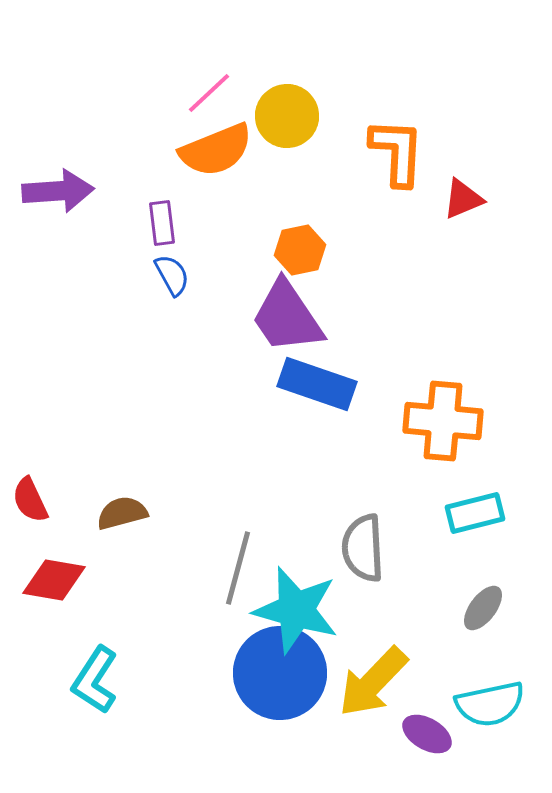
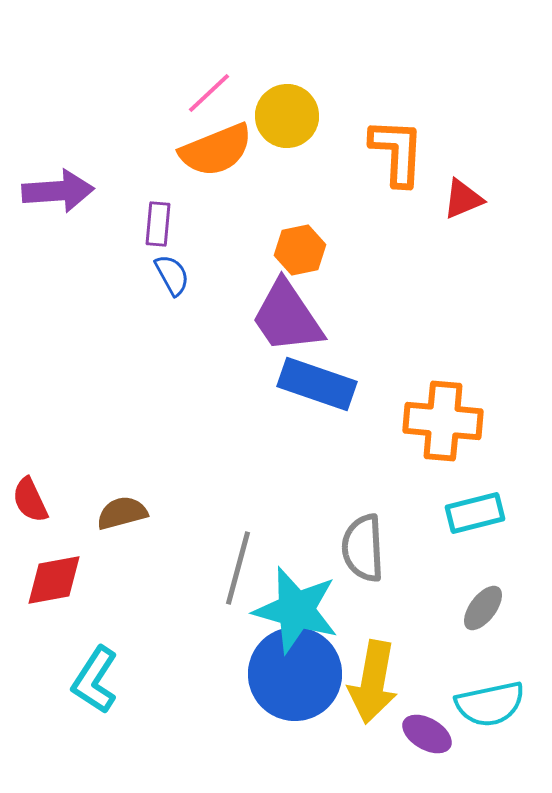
purple rectangle: moved 4 px left, 1 px down; rotated 12 degrees clockwise
red diamond: rotated 20 degrees counterclockwise
blue circle: moved 15 px right, 1 px down
yellow arrow: rotated 34 degrees counterclockwise
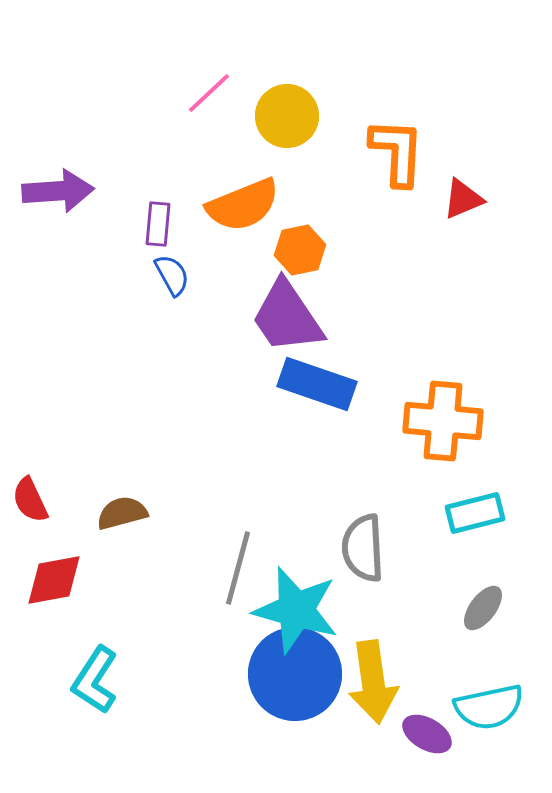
orange semicircle: moved 27 px right, 55 px down
yellow arrow: rotated 18 degrees counterclockwise
cyan semicircle: moved 1 px left, 3 px down
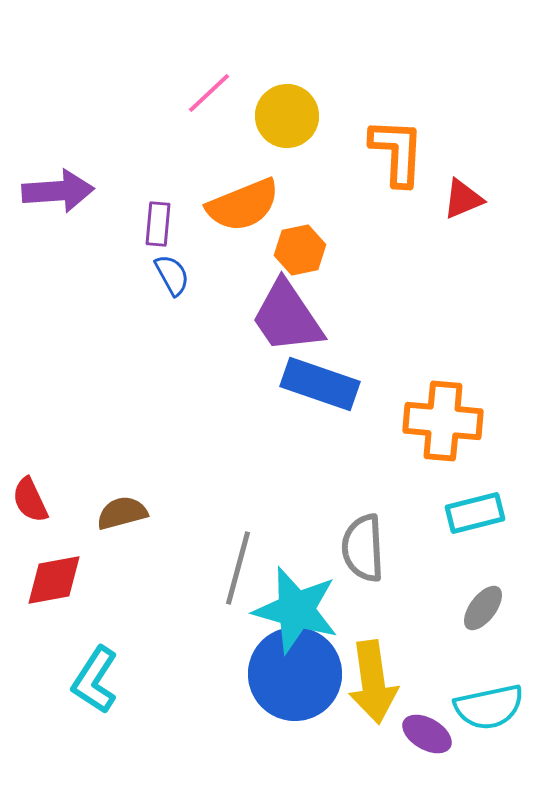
blue rectangle: moved 3 px right
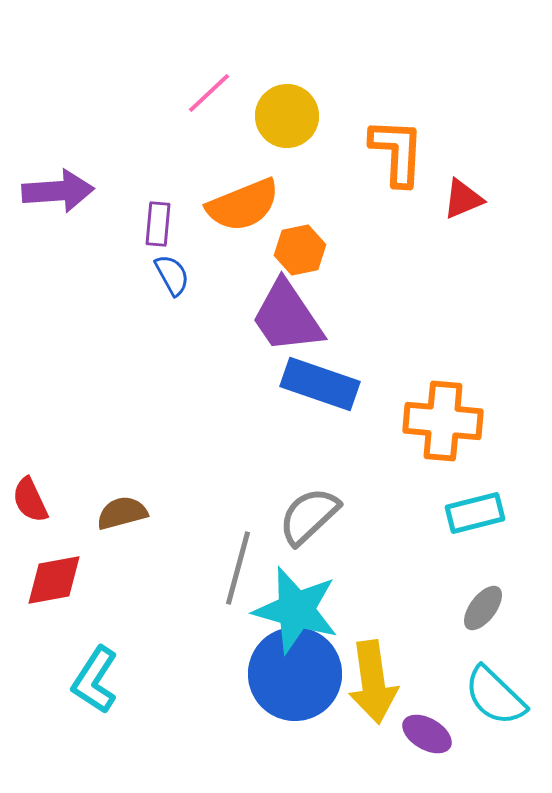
gray semicircle: moved 54 px left, 32 px up; rotated 50 degrees clockwise
cyan semicircle: moved 6 px right, 11 px up; rotated 56 degrees clockwise
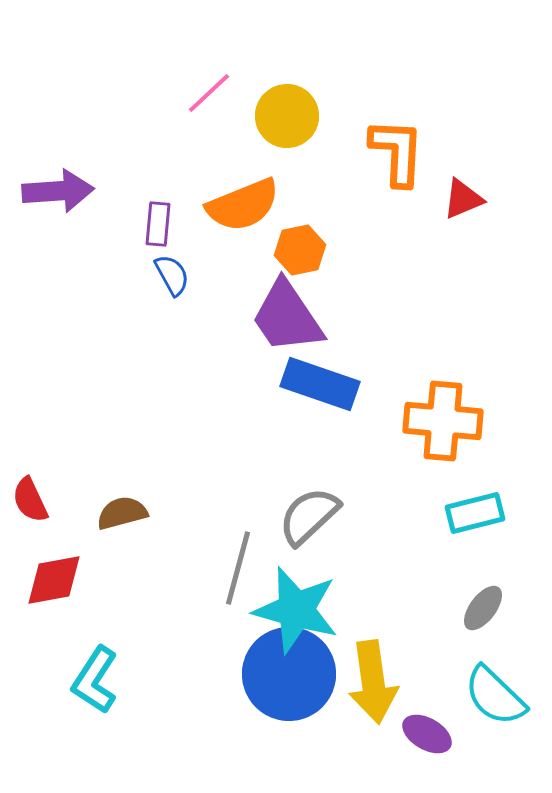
blue circle: moved 6 px left
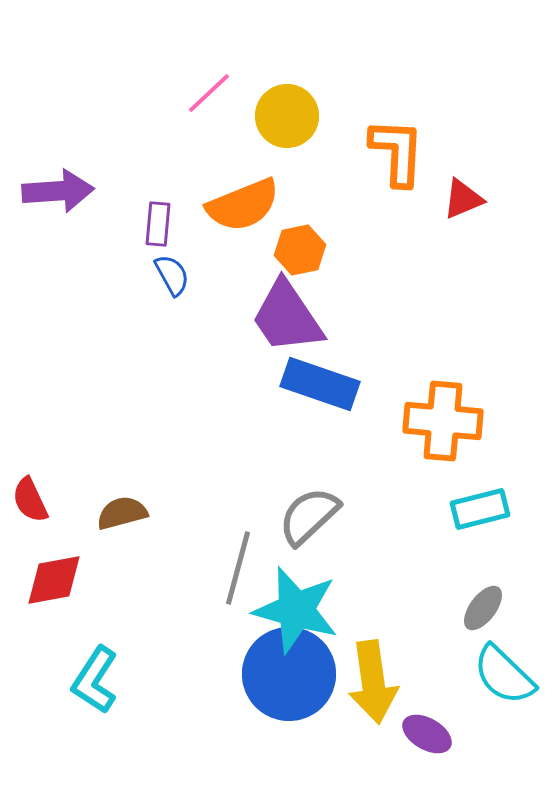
cyan rectangle: moved 5 px right, 4 px up
cyan semicircle: moved 9 px right, 21 px up
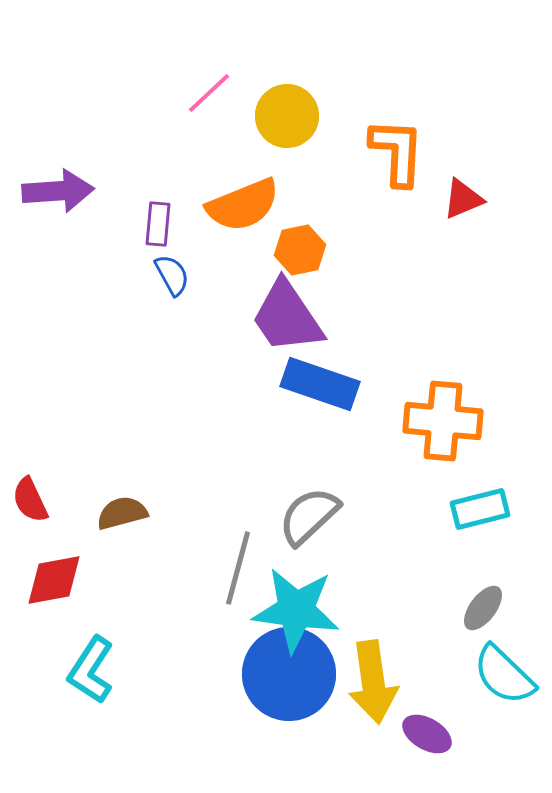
cyan star: rotated 8 degrees counterclockwise
cyan L-shape: moved 4 px left, 10 px up
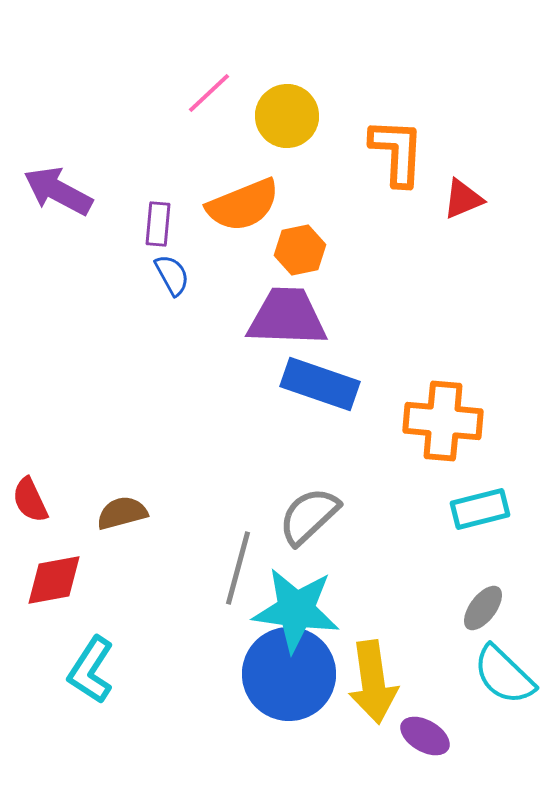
purple arrow: rotated 148 degrees counterclockwise
purple trapezoid: rotated 126 degrees clockwise
purple ellipse: moved 2 px left, 2 px down
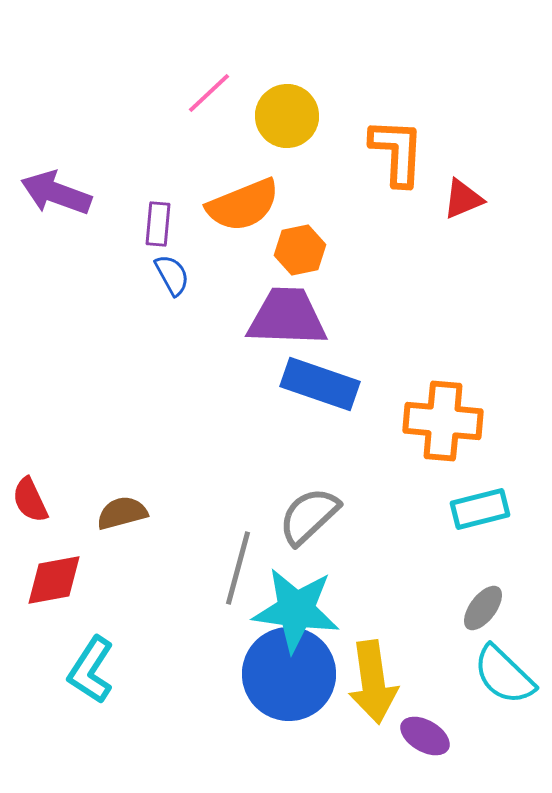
purple arrow: moved 2 px left, 2 px down; rotated 8 degrees counterclockwise
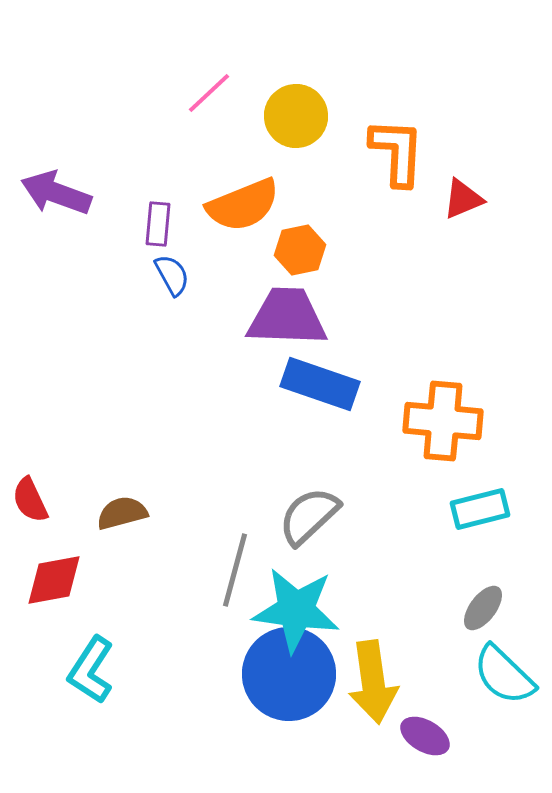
yellow circle: moved 9 px right
gray line: moved 3 px left, 2 px down
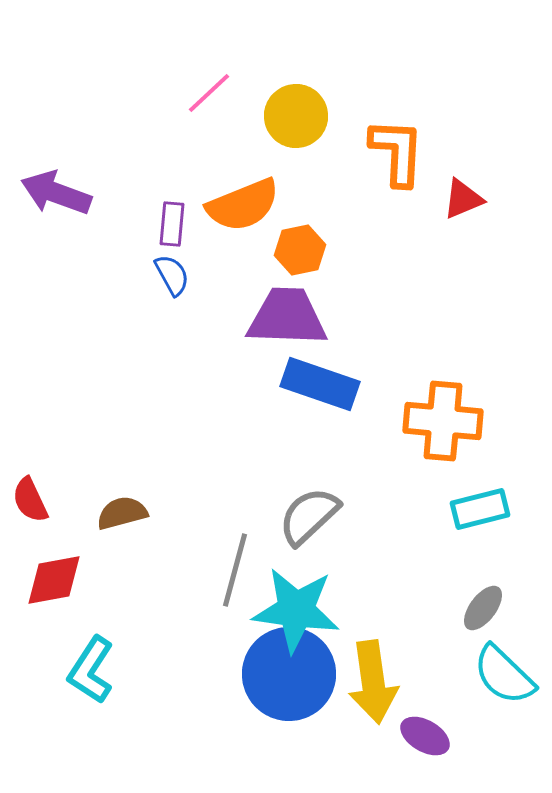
purple rectangle: moved 14 px right
